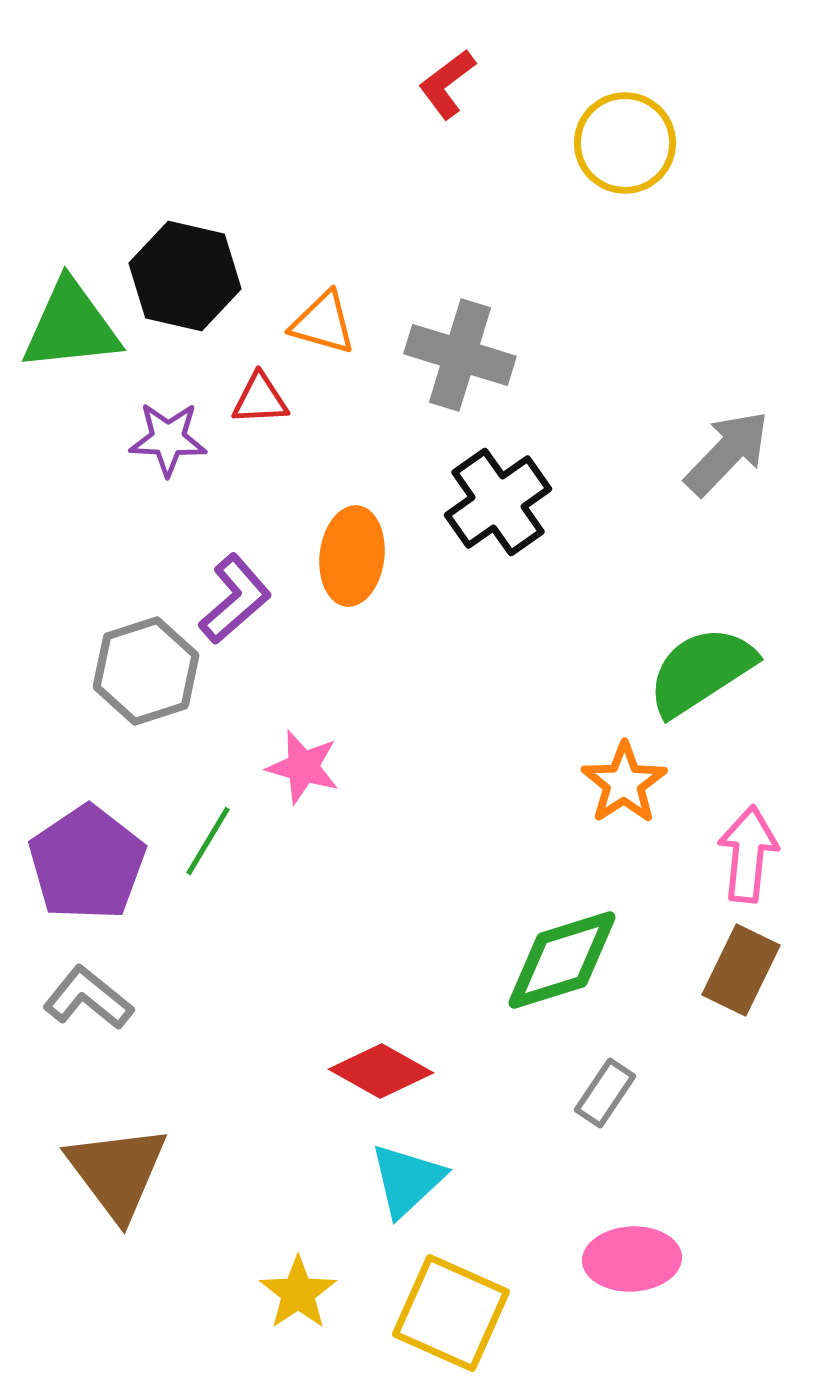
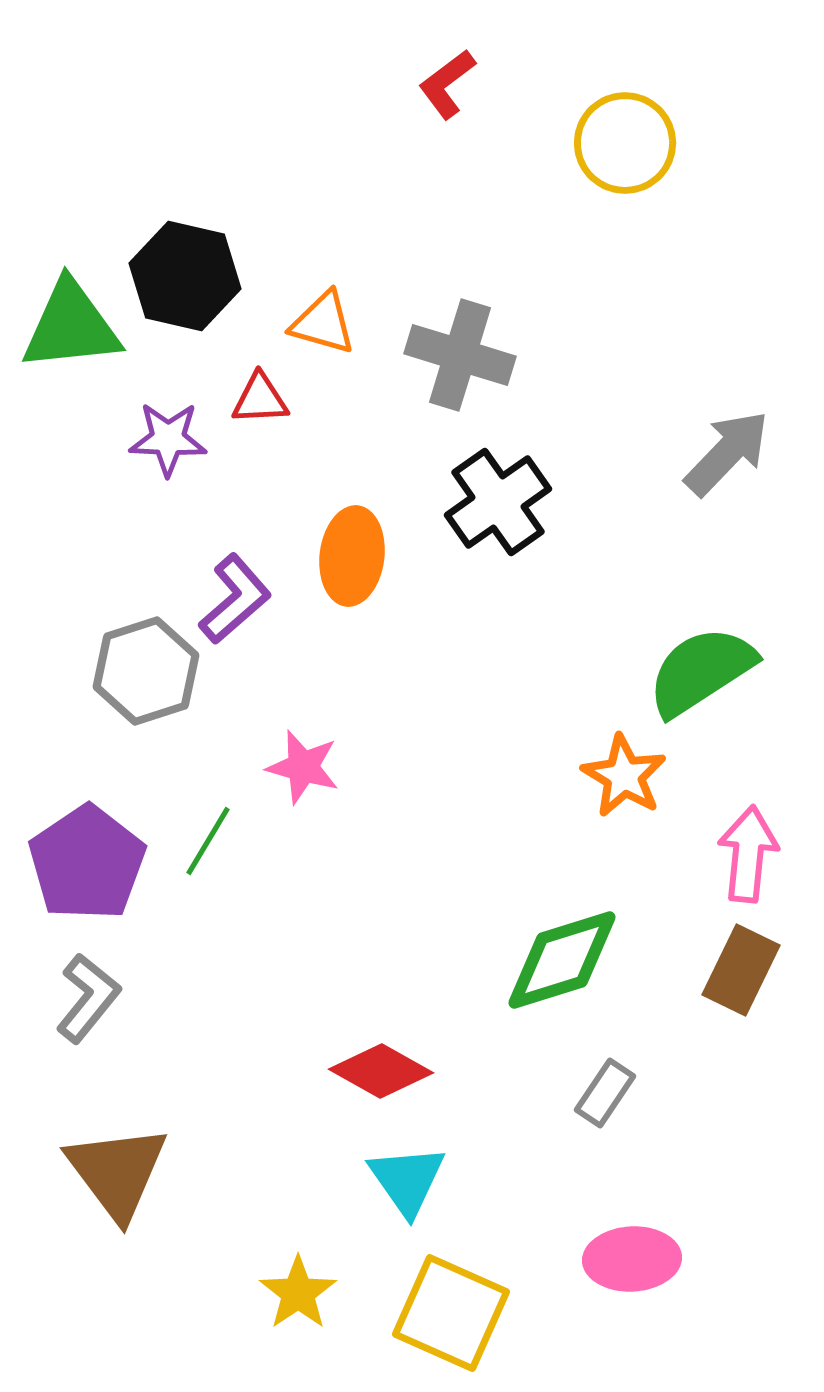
orange star: moved 7 px up; rotated 8 degrees counterclockwise
gray L-shape: rotated 90 degrees clockwise
cyan triangle: rotated 22 degrees counterclockwise
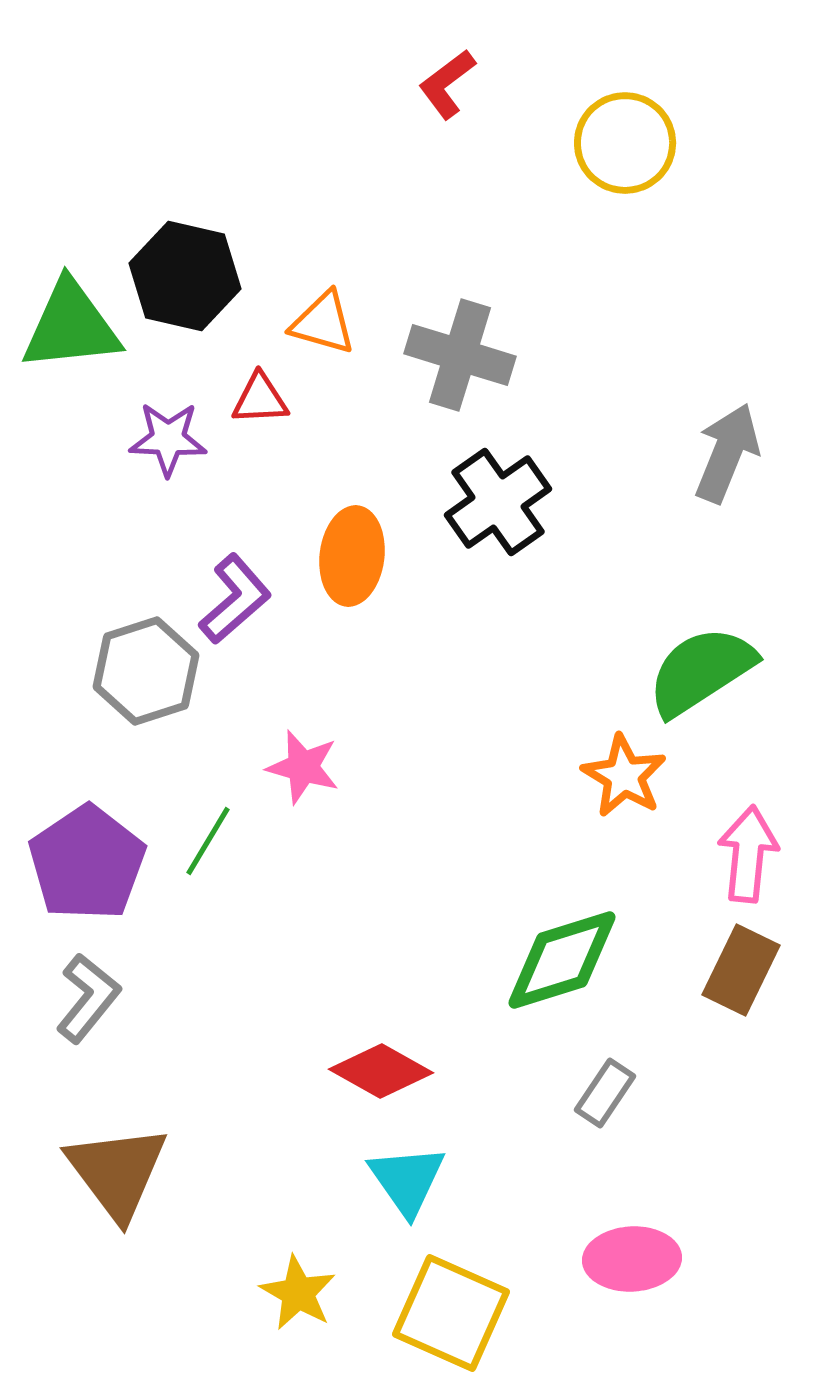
gray arrow: rotated 22 degrees counterclockwise
yellow star: rotated 8 degrees counterclockwise
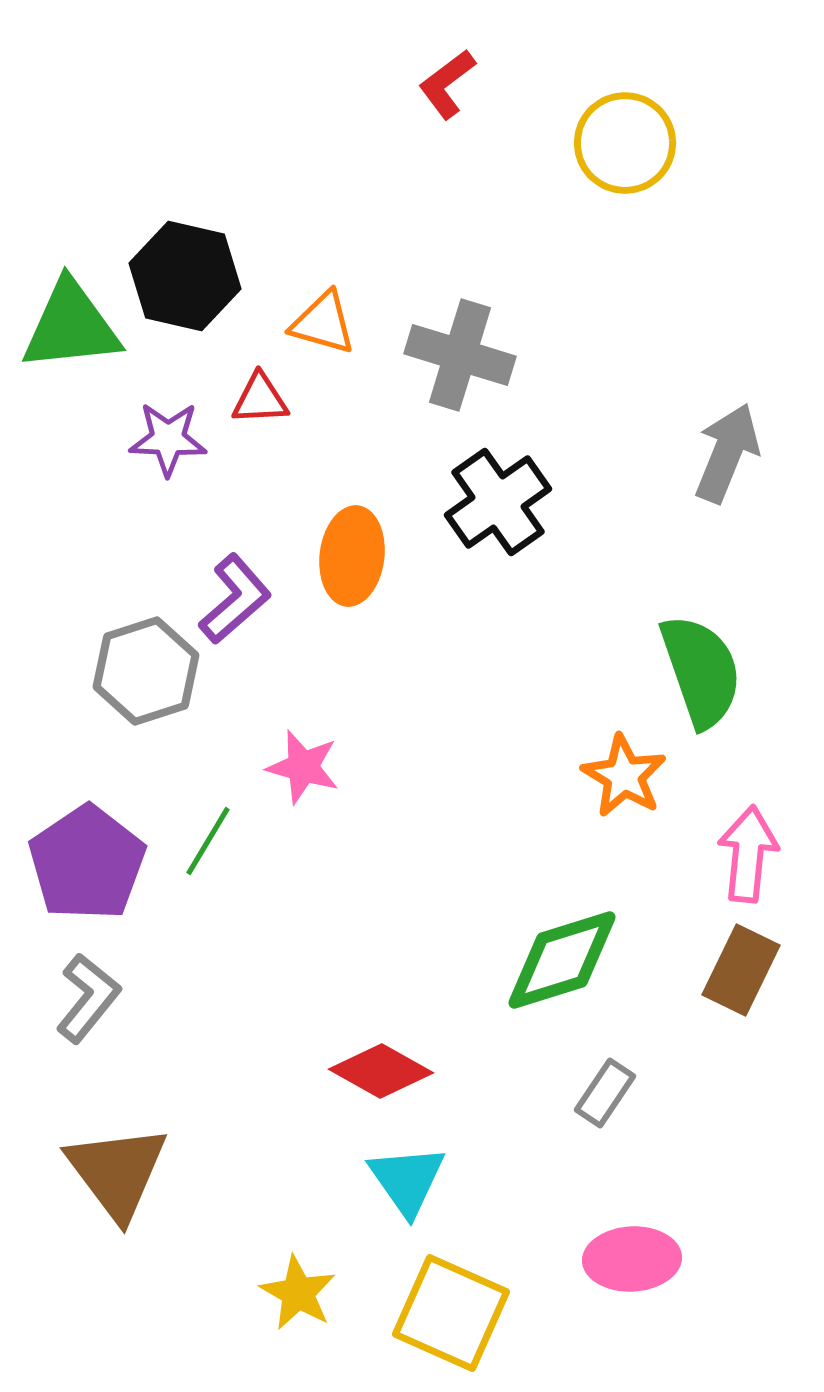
green semicircle: rotated 104 degrees clockwise
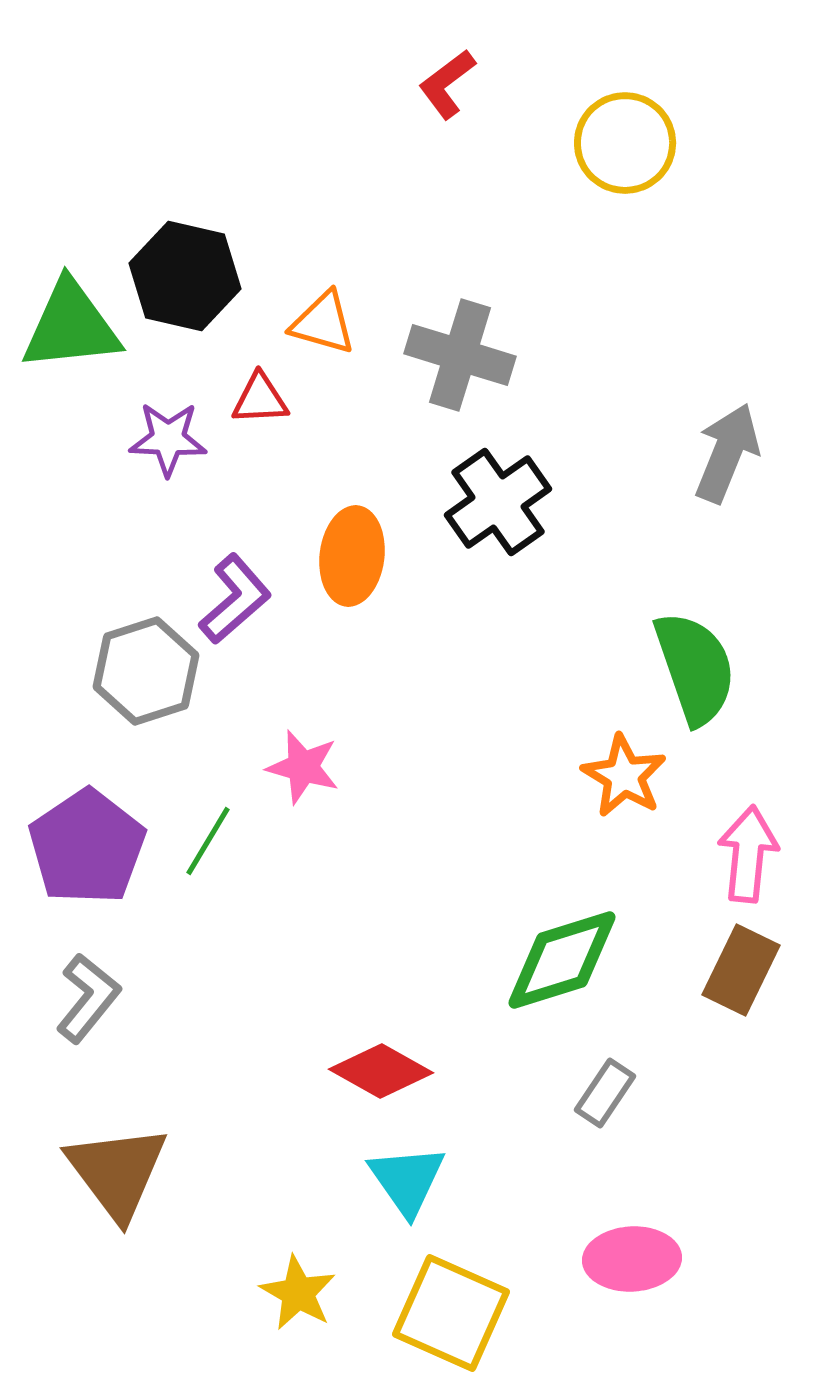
green semicircle: moved 6 px left, 3 px up
purple pentagon: moved 16 px up
